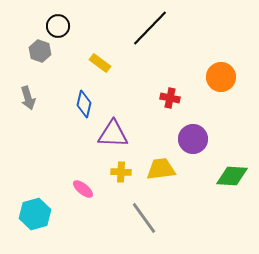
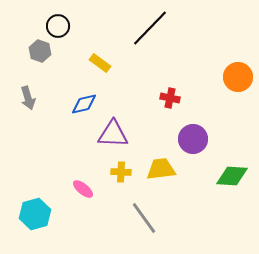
orange circle: moved 17 px right
blue diamond: rotated 64 degrees clockwise
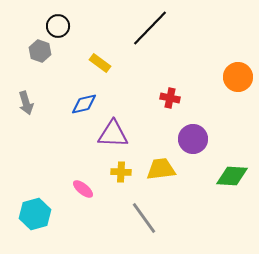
gray arrow: moved 2 px left, 5 px down
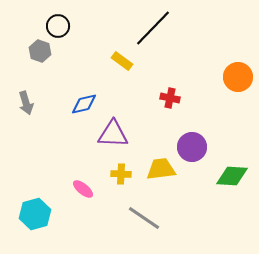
black line: moved 3 px right
yellow rectangle: moved 22 px right, 2 px up
purple circle: moved 1 px left, 8 px down
yellow cross: moved 2 px down
gray line: rotated 20 degrees counterclockwise
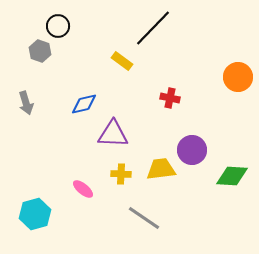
purple circle: moved 3 px down
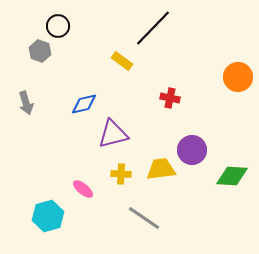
purple triangle: rotated 16 degrees counterclockwise
cyan hexagon: moved 13 px right, 2 px down
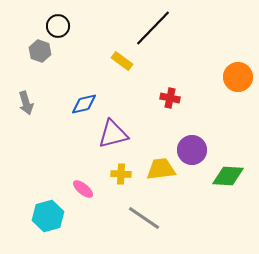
green diamond: moved 4 px left
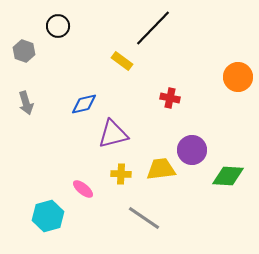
gray hexagon: moved 16 px left
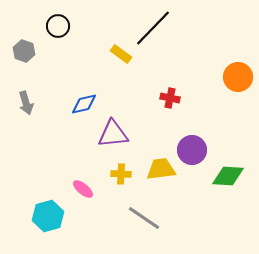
yellow rectangle: moved 1 px left, 7 px up
purple triangle: rotated 8 degrees clockwise
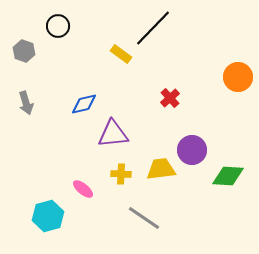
red cross: rotated 36 degrees clockwise
